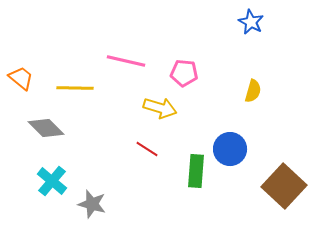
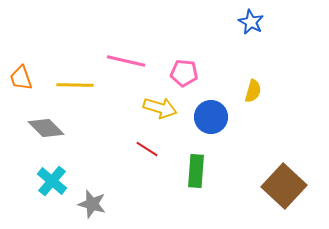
orange trapezoid: rotated 148 degrees counterclockwise
yellow line: moved 3 px up
blue circle: moved 19 px left, 32 px up
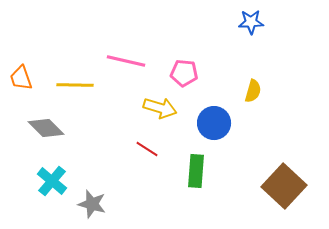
blue star: rotated 30 degrees counterclockwise
blue circle: moved 3 px right, 6 px down
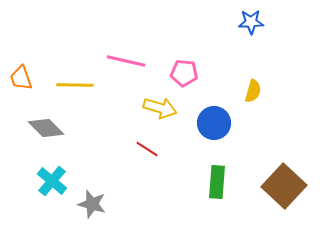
green rectangle: moved 21 px right, 11 px down
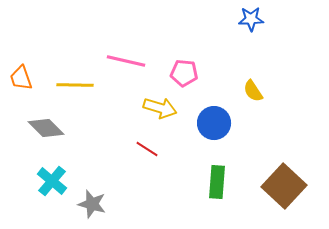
blue star: moved 3 px up
yellow semicircle: rotated 130 degrees clockwise
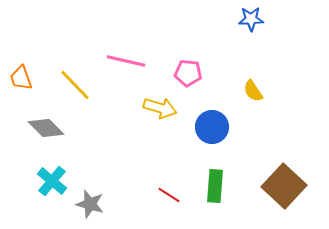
pink pentagon: moved 4 px right
yellow line: rotated 45 degrees clockwise
blue circle: moved 2 px left, 4 px down
red line: moved 22 px right, 46 px down
green rectangle: moved 2 px left, 4 px down
gray star: moved 2 px left
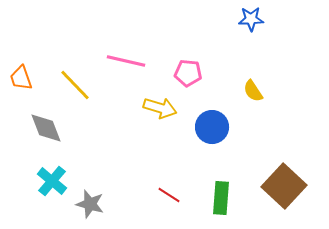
gray diamond: rotated 24 degrees clockwise
green rectangle: moved 6 px right, 12 px down
